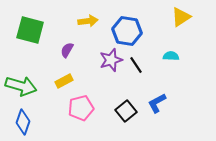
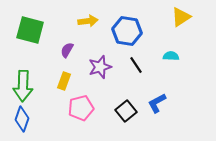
purple star: moved 11 px left, 7 px down
yellow rectangle: rotated 42 degrees counterclockwise
green arrow: moved 2 px right; rotated 76 degrees clockwise
blue diamond: moved 1 px left, 3 px up
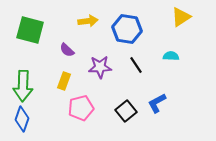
blue hexagon: moved 2 px up
purple semicircle: rotated 77 degrees counterclockwise
purple star: rotated 15 degrees clockwise
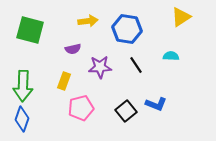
purple semicircle: moved 6 px right, 1 px up; rotated 56 degrees counterclockwise
blue L-shape: moved 1 px left, 1 px down; rotated 130 degrees counterclockwise
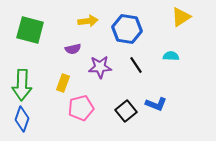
yellow rectangle: moved 1 px left, 2 px down
green arrow: moved 1 px left, 1 px up
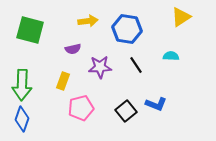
yellow rectangle: moved 2 px up
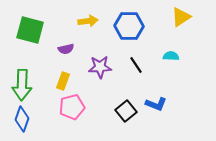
blue hexagon: moved 2 px right, 3 px up; rotated 8 degrees counterclockwise
purple semicircle: moved 7 px left
pink pentagon: moved 9 px left, 1 px up
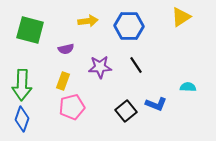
cyan semicircle: moved 17 px right, 31 px down
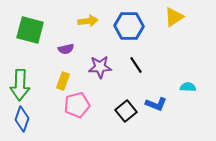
yellow triangle: moved 7 px left
green arrow: moved 2 px left
pink pentagon: moved 5 px right, 2 px up
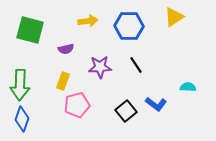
blue L-shape: rotated 15 degrees clockwise
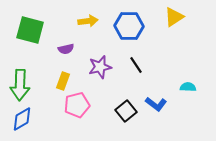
purple star: rotated 10 degrees counterclockwise
blue diamond: rotated 40 degrees clockwise
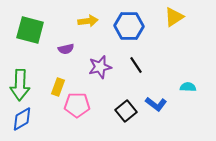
yellow rectangle: moved 5 px left, 6 px down
pink pentagon: rotated 15 degrees clockwise
